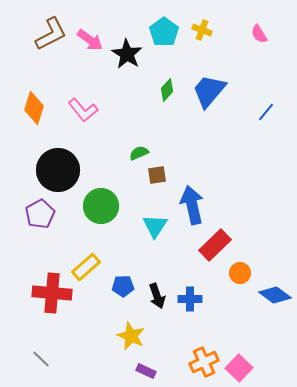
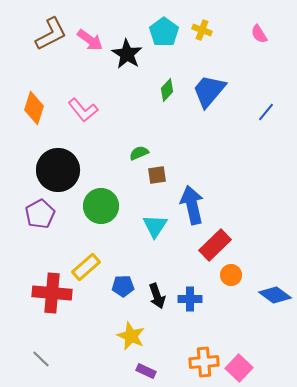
orange circle: moved 9 px left, 2 px down
orange cross: rotated 20 degrees clockwise
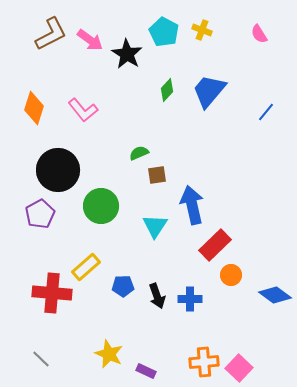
cyan pentagon: rotated 8 degrees counterclockwise
yellow star: moved 22 px left, 18 px down
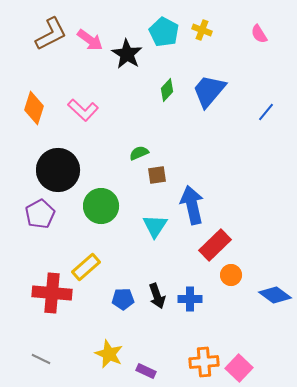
pink L-shape: rotated 8 degrees counterclockwise
blue pentagon: moved 13 px down
gray line: rotated 18 degrees counterclockwise
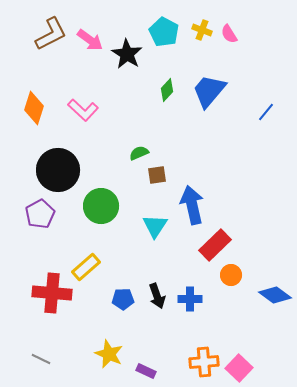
pink semicircle: moved 30 px left
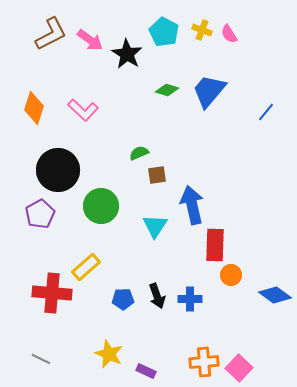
green diamond: rotated 65 degrees clockwise
red rectangle: rotated 44 degrees counterclockwise
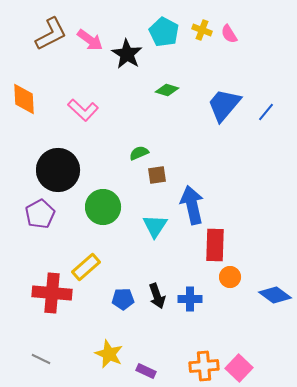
blue trapezoid: moved 15 px right, 14 px down
orange diamond: moved 10 px left, 9 px up; rotated 20 degrees counterclockwise
green circle: moved 2 px right, 1 px down
orange circle: moved 1 px left, 2 px down
orange cross: moved 4 px down
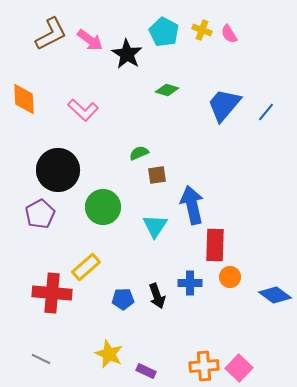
blue cross: moved 16 px up
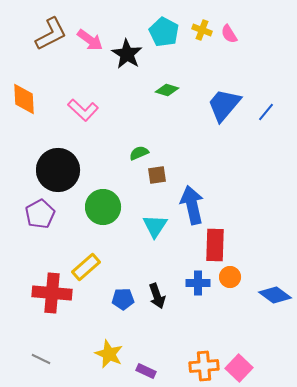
blue cross: moved 8 px right
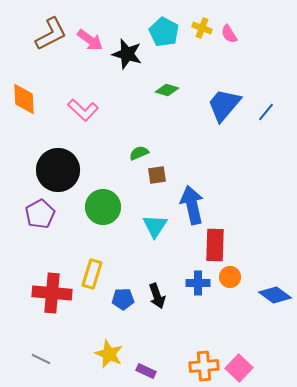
yellow cross: moved 2 px up
black star: rotated 16 degrees counterclockwise
yellow rectangle: moved 6 px right, 7 px down; rotated 32 degrees counterclockwise
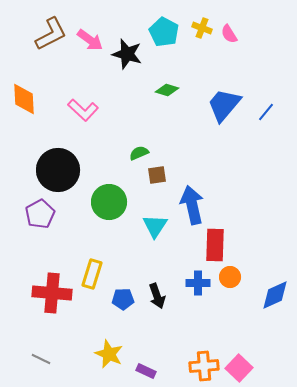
green circle: moved 6 px right, 5 px up
blue diamond: rotated 60 degrees counterclockwise
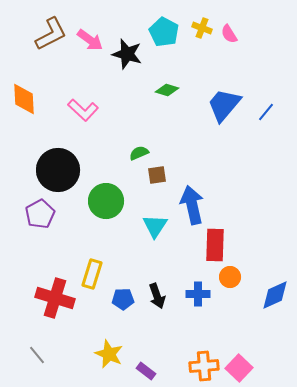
green circle: moved 3 px left, 1 px up
blue cross: moved 11 px down
red cross: moved 3 px right, 5 px down; rotated 12 degrees clockwise
gray line: moved 4 px left, 4 px up; rotated 24 degrees clockwise
purple rectangle: rotated 12 degrees clockwise
